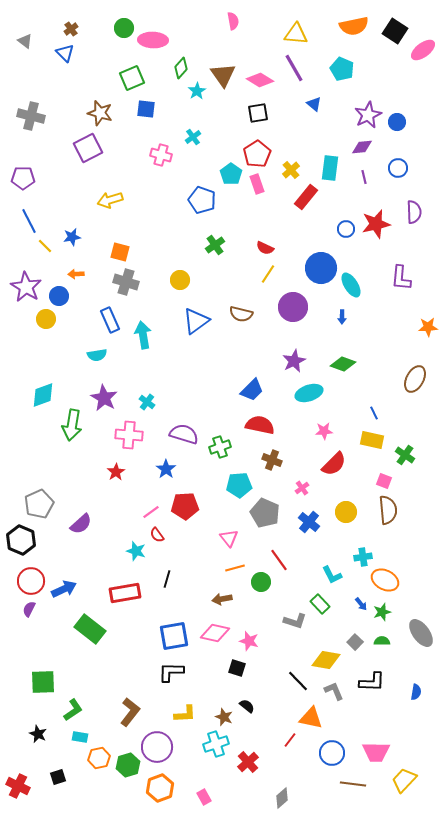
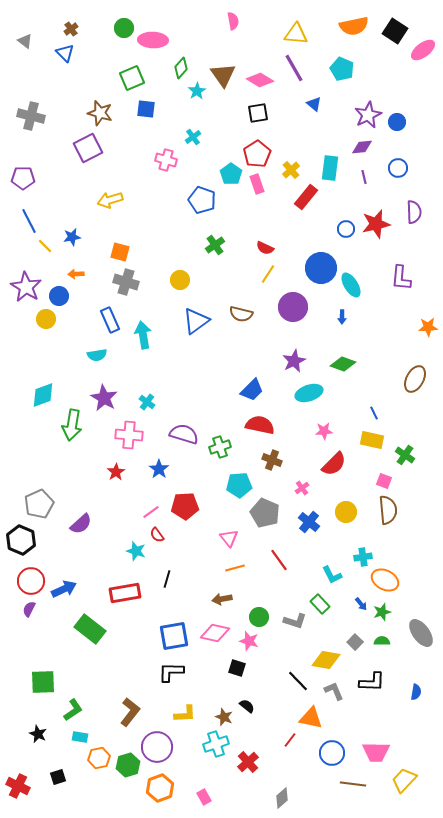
pink cross at (161, 155): moved 5 px right, 5 px down
blue star at (166, 469): moved 7 px left
green circle at (261, 582): moved 2 px left, 35 px down
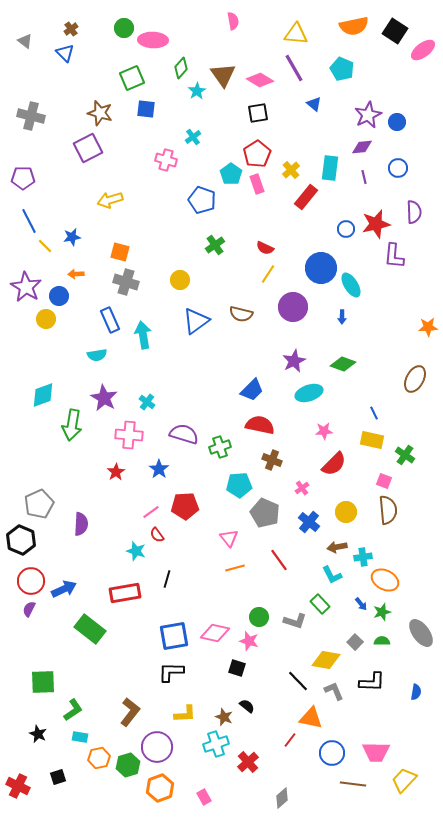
purple L-shape at (401, 278): moved 7 px left, 22 px up
purple semicircle at (81, 524): rotated 45 degrees counterclockwise
brown arrow at (222, 599): moved 115 px right, 52 px up
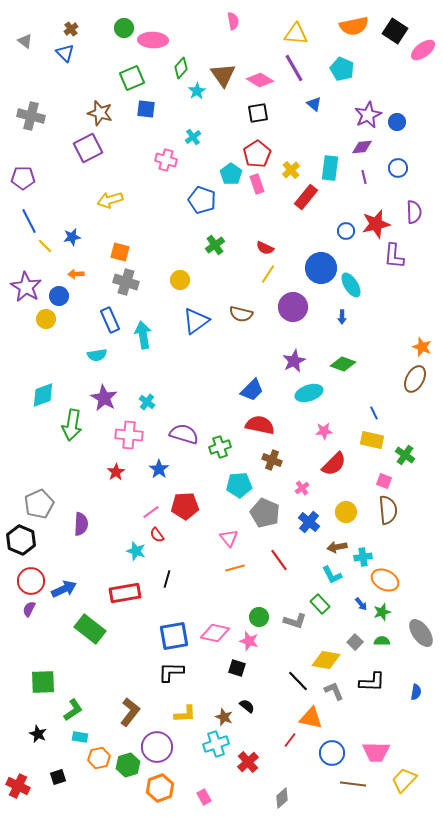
blue circle at (346, 229): moved 2 px down
orange star at (428, 327): moved 6 px left, 20 px down; rotated 24 degrees clockwise
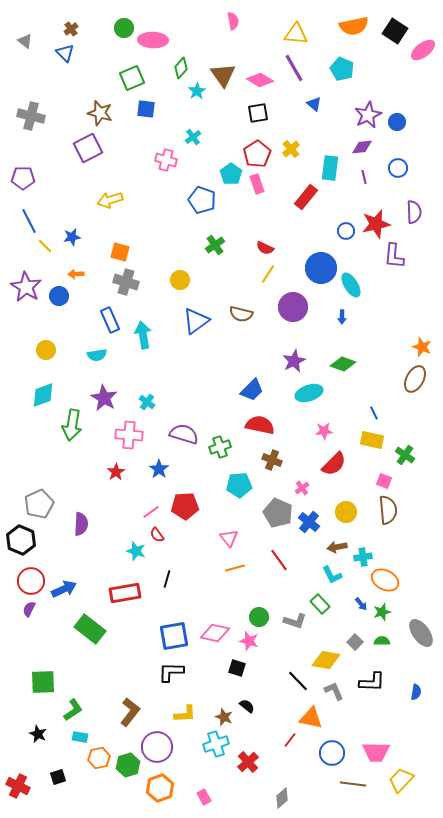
yellow cross at (291, 170): moved 21 px up
yellow circle at (46, 319): moved 31 px down
gray pentagon at (265, 513): moved 13 px right
yellow trapezoid at (404, 780): moved 3 px left
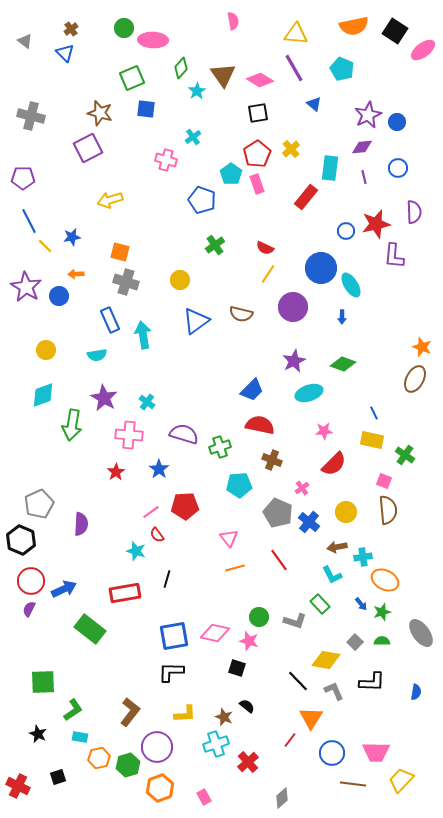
orange triangle at (311, 718): rotated 50 degrees clockwise
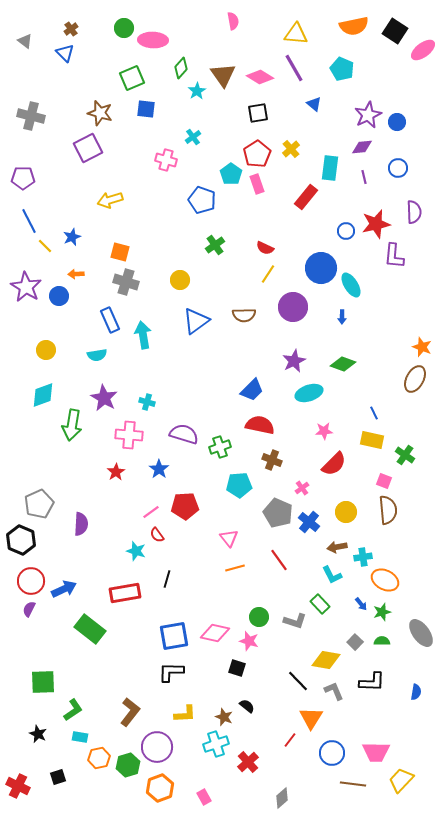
pink diamond at (260, 80): moved 3 px up
blue star at (72, 237): rotated 12 degrees counterclockwise
brown semicircle at (241, 314): moved 3 px right, 1 px down; rotated 15 degrees counterclockwise
cyan cross at (147, 402): rotated 21 degrees counterclockwise
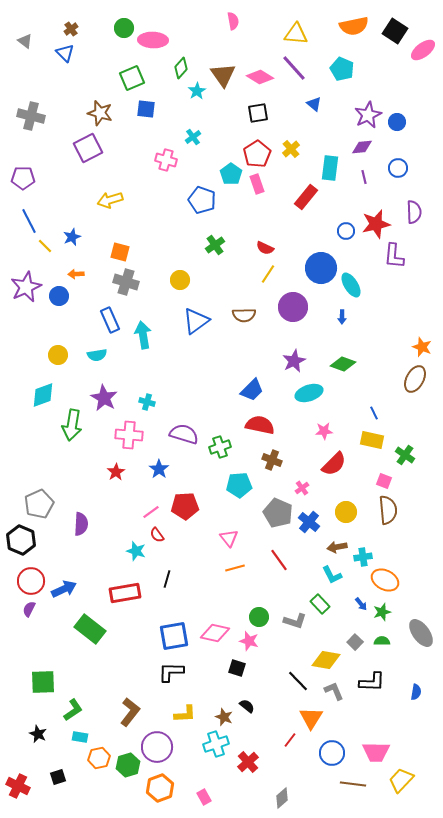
purple line at (294, 68): rotated 12 degrees counterclockwise
purple star at (26, 287): rotated 16 degrees clockwise
yellow circle at (46, 350): moved 12 px right, 5 px down
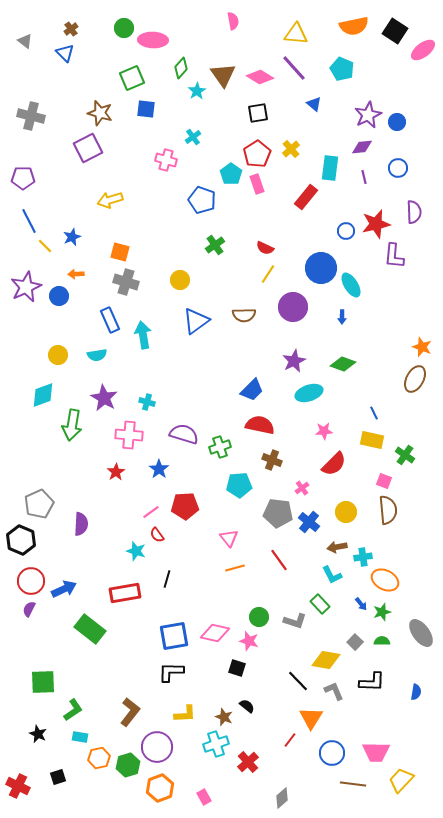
gray pentagon at (278, 513): rotated 16 degrees counterclockwise
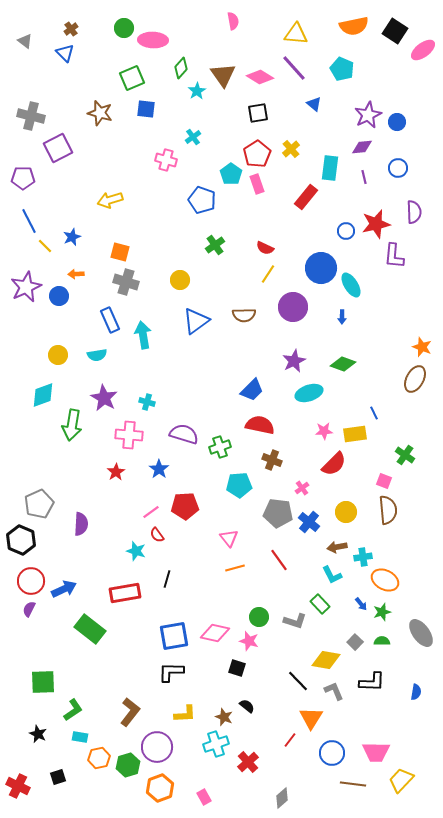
purple square at (88, 148): moved 30 px left
yellow rectangle at (372, 440): moved 17 px left, 6 px up; rotated 20 degrees counterclockwise
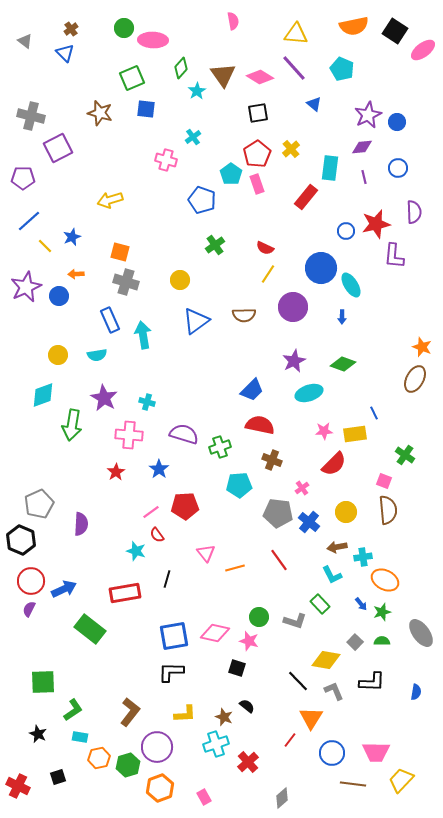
blue line at (29, 221): rotated 75 degrees clockwise
pink triangle at (229, 538): moved 23 px left, 15 px down
